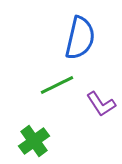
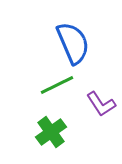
blue semicircle: moved 7 px left, 5 px down; rotated 36 degrees counterclockwise
green cross: moved 17 px right, 9 px up
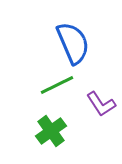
green cross: moved 1 px up
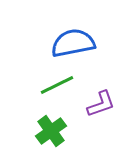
blue semicircle: rotated 78 degrees counterclockwise
purple L-shape: rotated 76 degrees counterclockwise
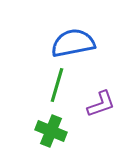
green line: rotated 48 degrees counterclockwise
green cross: rotated 32 degrees counterclockwise
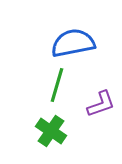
green cross: rotated 12 degrees clockwise
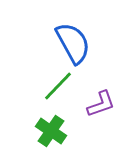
blue semicircle: rotated 72 degrees clockwise
green line: moved 1 px right, 1 px down; rotated 28 degrees clockwise
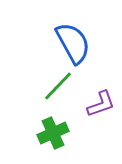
green cross: moved 2 px right, 2 px down; rotated 32 degrees clockwise
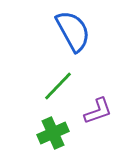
blue semicircle: moved 12 px up
purple L-shape: moved 3 px left, 7 px down
